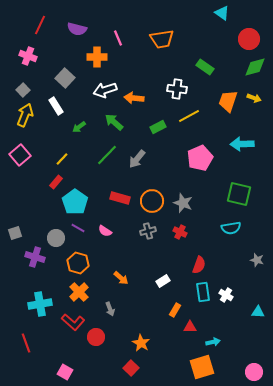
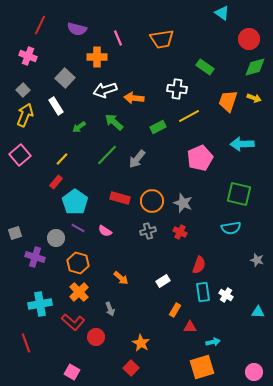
pink square at (65, 372): moved 7 px right
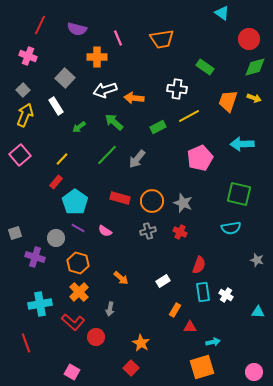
gray arrow at (110, 309): rotated 32 degrees clockwise
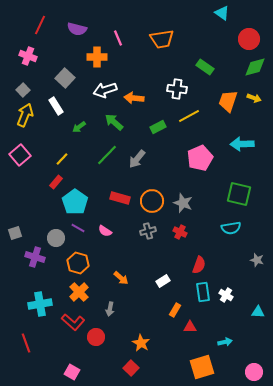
cyan arrow at (213, 342): moved 12 px right
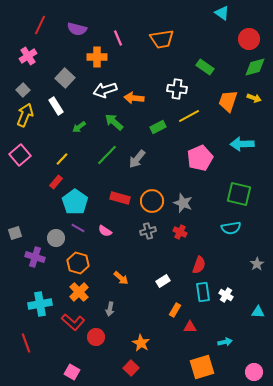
pink cross at (28, 56): rotated 36 degrees clockwise
gray star at (257, 260): moved 4 px down; rotated 24 degrees clockwise
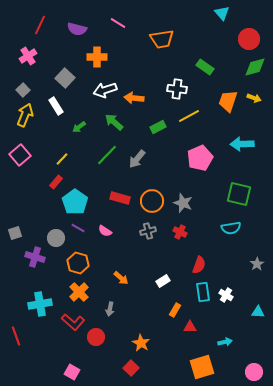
cyan triangle at (222, 13): rotated 14 degrees clockwise
pink line at (118, 38): moved 15 px up; rotated 35 degrees counterclockwise
red line at (26, 343): moved 10 px left, 7 px up
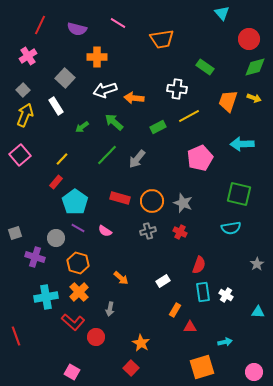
green arrow at (79, 127): moved 3 px right
cyan cross at (40, 304): moved 6 px right, 7 px up
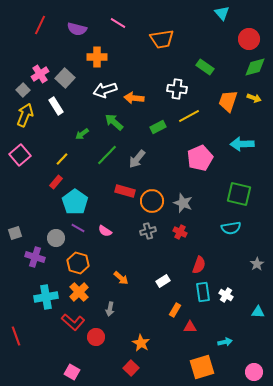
pink cross at (28, 56): moved 12 px right, 18 px down
green arrow at (82, 127): moved 7 px down
red rectangle at (120, 198): moved 5 px right, 7 px up
